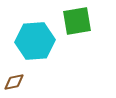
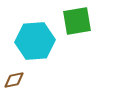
brown diamond: moved 2 px up
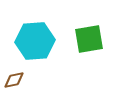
green square: moved 12 px right, 18 px down
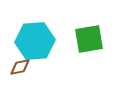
brown diamond: moved 6 px right, 13 px up
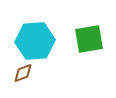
brown diamond: moved 3 px right, 6 px down; rotated 10 degrees counterclockwise
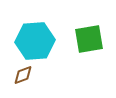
brown diamond: moved 2 px down
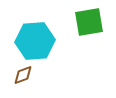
green square: moved 17 px up
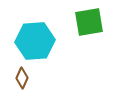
brown diamond: moved 1 px left, 3 px down; rotated 45 degrees counterclockwise
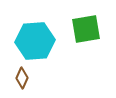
green square: moved 3 px left, 7 px down
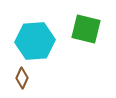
green square: rotated 24 degrees clockwise
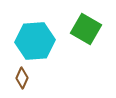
green square: rotated 16 degrees clockwise
